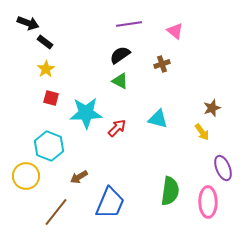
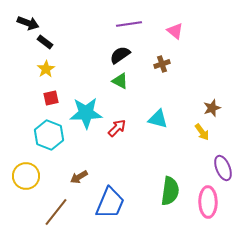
red square: rotated 28 degrees counterclockwise
cyan hexagon: moved 11 px up
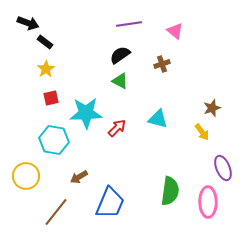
cyan hexagon: moved 5 px right, 5 px down; rotated 12 degrees counterclockwise
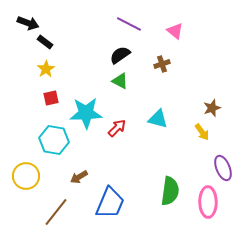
purple line: rotated 35 degrees clockwise
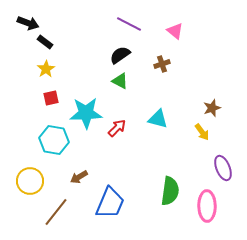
yellow circle: moved 4 px right, 5 px down
pink ellipse: moved 1 px left, 4 px down
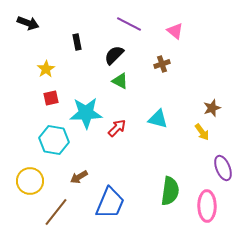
black rectangle: moved 32 px right; rotated 42 degrees clockwise
black semicircle: moved 6 px left; rotated 10 degrees counterclockwise
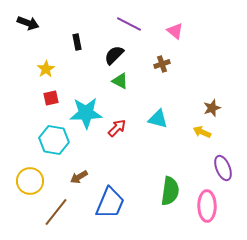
yellow arrow: rotated 150 degrees clockwise
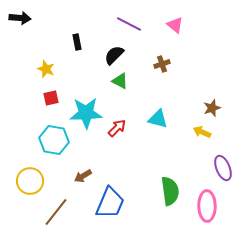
black arrow: moved 8 px left, 5 px up; rotated 15 degrees counterclockwise
pink triangle: moved 6 px up
yellow star: rotated 18 degrees counterclockwise
brown arrow: moved 4 px right, 1 px up
green semicircle: rotated 16 degrees counterclockwise
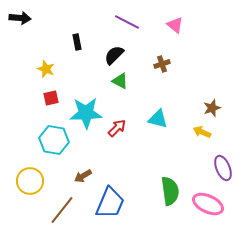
purple line: moved 2 px left, 2 px up
pink ellipse: moved 1 px right, 2 px up; rotated 64 degrees counterclockwise
brown line: moved 6 px right, 2 px up
